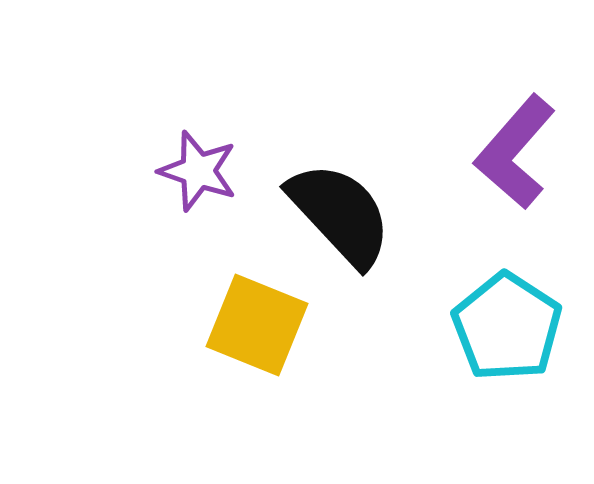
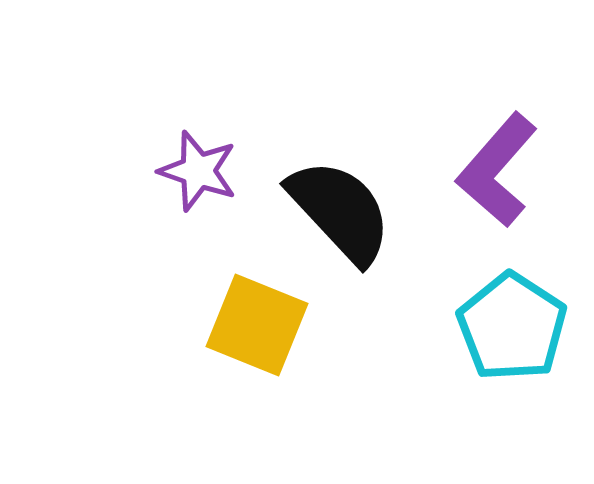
purple L-shape: moved 18 px left, 18 px down
black semicircle: moved 3 px up
cyan pentagon: moved 5 px right
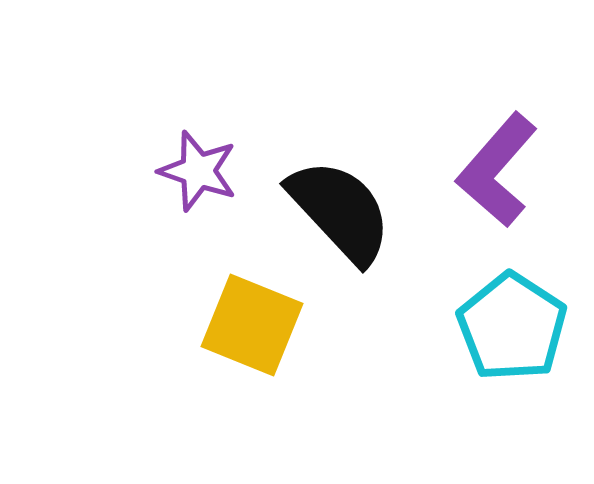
yellow square: moved 5 px left
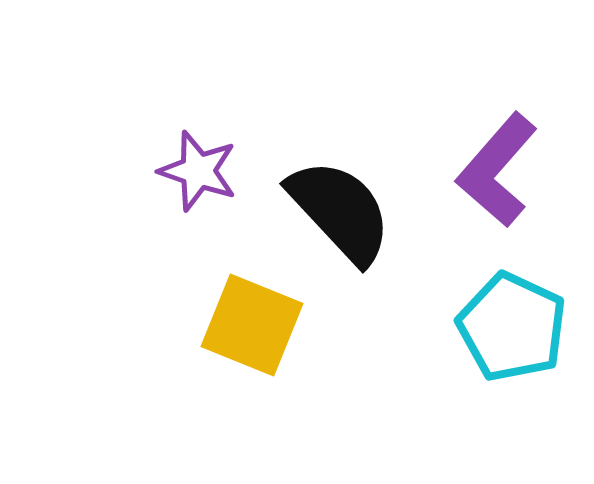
cyan pentagon: rotated 8 degrees counterclockwise
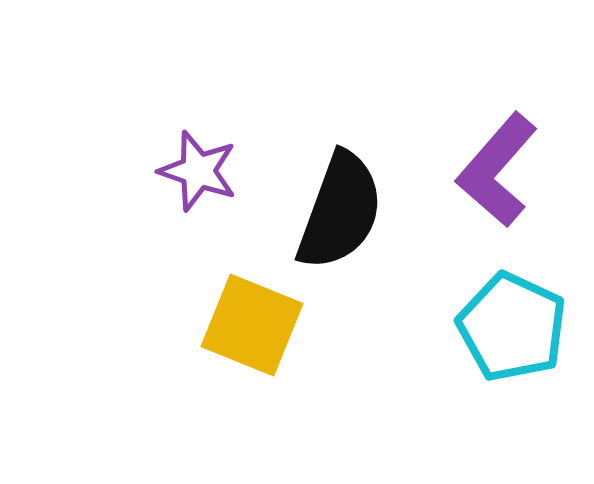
black semicircle: rotated 63 degrees clockwise
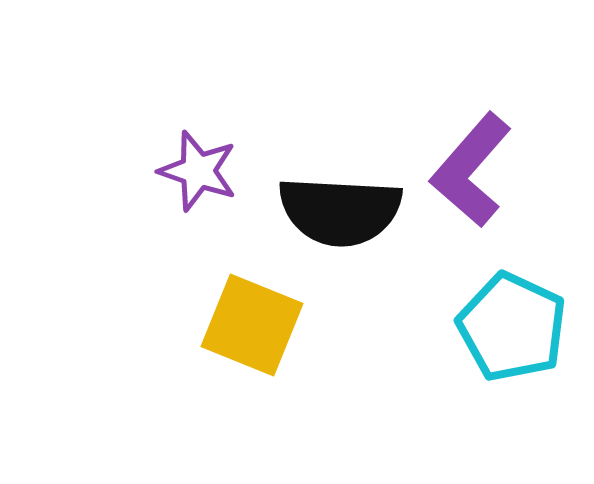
purple L-shape: moved 26 px left
black semicircle: rotated 73 degrees clockwise
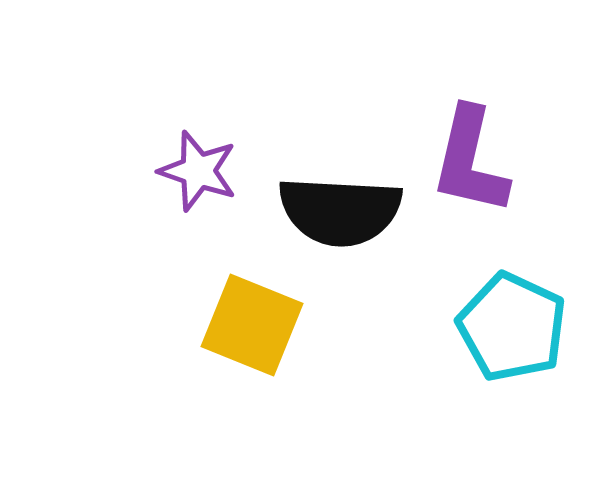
purple L-shape: moved 1 px left, 9 px up; rotated 28 degrees counterclockwise
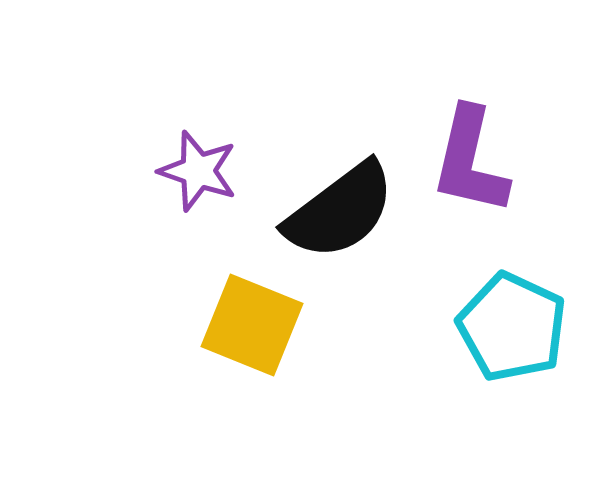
black semicircle: rotated 40 degrees counterclockwise
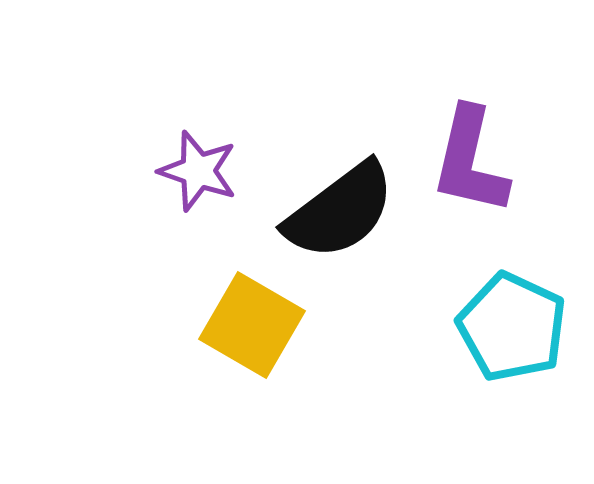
yellow square: rotated 8 degrees clockwise
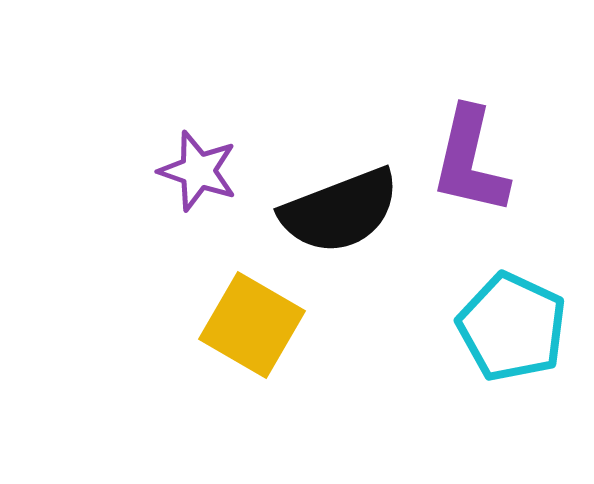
black semicircle: rotated 16 degrees clockwise
